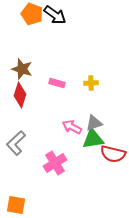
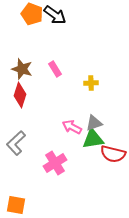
pink rectangle: moved 2 px left, 14 px up; rotated 42 degrees clockwise
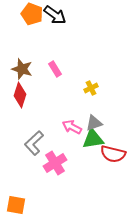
yellow cross: moved 5 px down; rotated 24 degrees counterclockwise
gray L-shape: moved 18 px right
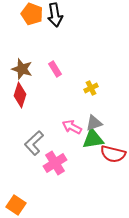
black arrow: rotated 45 degrees clockwise
orange square: rotated 24 degrees clockwise
